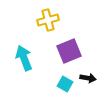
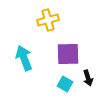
purple square: moved 1 px left, 3 px down; rotated 20 degrees clockwise
black arrow: rotated 63 degrees clockwise
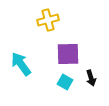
cyan arrow: moved 3 px left, 6 px down; rotated 15 degrees counterclockwise
black arrow: moved 3 px right
cyan square: moved 2 px up
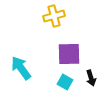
yellow cross: moved 6 px right, 4 px up
purple square: moved 1 px right
cyan arrow: moved 4 px down
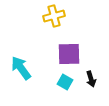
black arrow: moved 1 px down
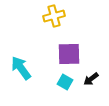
black arrow: rotated 70 degrees clockwise
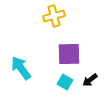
black arrow: moved 1 px left, 1 px down
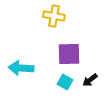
yellow cross: rotated 25 degrees clockwise
cyan arrow: rotated 50 degrees counterclockwise
